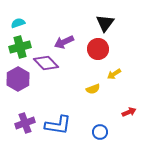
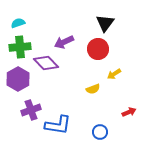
green cross: rotated 10 degrees clockwise
purple cross: moved 6 px right, 13 px up
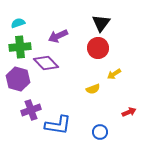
black triangle: moved 4 px left
purple arrow: moved 6 px left, 6 px up
red circle: moved 1 px up
purple hexagon: rotated 15 degrees counterclockwise
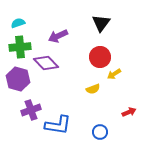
red circle: moved 2 px right, 9 px down
